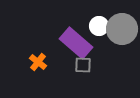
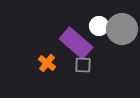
orange cross: moved 9 px right, 1 px down
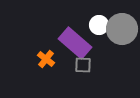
white circle: moved 1 px up
purple rectangle: moved 1 px left
orange cross: moved 1 px left, 4 px up
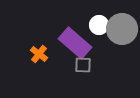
orange cross: moved 7 px left, 5 px up
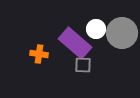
white circle: moved 3 px left, 4 px down
gray circle: moved 4 px down
orange cross: rotated 30 degrees counterclockwise
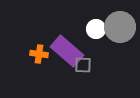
gray circle: moved 2 px left, 6 px up
purple rectangle: moved 8 px left, 8 px down
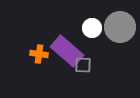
white circle: moved 4 px left, 1 px up
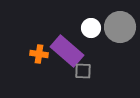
white circle: moved 1 px left
gray square: moved 6 px down
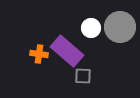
gray square: moved 5 px down
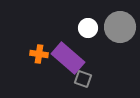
white circle: moved 3 px left
purple rectangle: moved 1 px right, 7 px down
gray square: moved 3 px down; rotated 18 degrees clockwise
